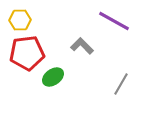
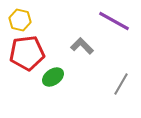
yellow hexagon: rotated 15 degrees clockwise
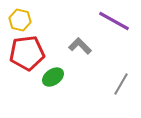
gray L-shape: moved 2 px left
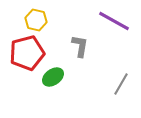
yellow hexagon: moved 16 px right
gray L-shape: rotated 55 degrees clockwise
red pentagon: rotated 8 degrees counterclockwise
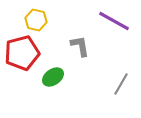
gray L-shape: rotated 20 degrees counterclockwise
red pentagon: moved 5 px left
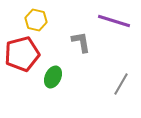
purple line: rotated 12 degrees counterclockwise
gray L-shape: moved 1 px right, 4 px up
red pentagon: moved 1 px down
green ellipse: rotated 30 degrees counterclockwise
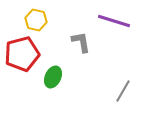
gray line: moved 2 px right, 7 px down
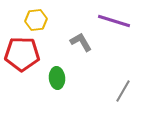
yellow hexagon: rotated 20 degrees counterclockwise
gray L-shape: rotated 20 degrees counterclockwise
red pentagon: rotated 16 degrees clockwise
green ellipse: moved 4 px right, 1 px down; rotated 30 degrees counterclockwise
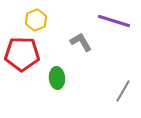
yellow hexagon: rotated 15 degrees counterclockwise
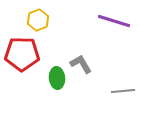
yellow hexagon: moved 2 px right
gray L-shape: moved 22 px down
gray line: rotated 55 degrees clockwise
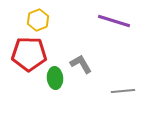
red pentagon: moved 7 px right
green ellipse: moved 2 px left
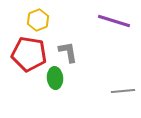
red pentagon: rotated 8 degrees clockwise
gray L-shape: moved 13 px left, 12 px up; rotated 20 degrees clockwise
